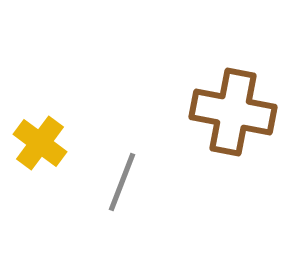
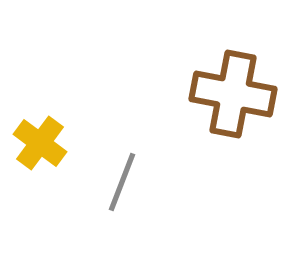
brown cross: moved 18 px up
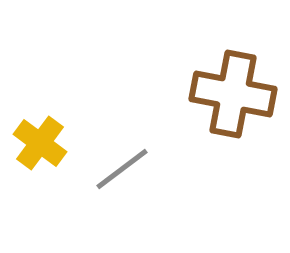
gray line: moved 13 px up; rotated 32 degrees clockwise
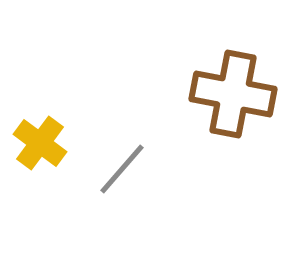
gray line: rotated 12 degrees counterclockwise
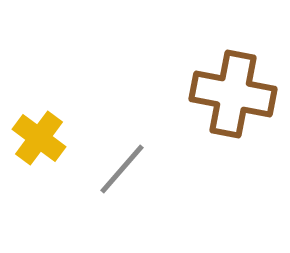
yellow cross: moved 1 px left, 5 px up
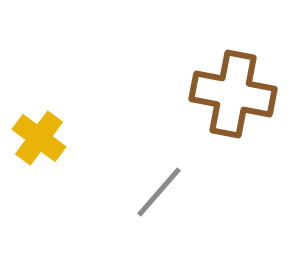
gray line: moved 37 px right, 23 px down
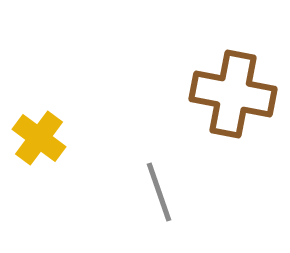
gray line: rotated 60 degrees counterclockwise
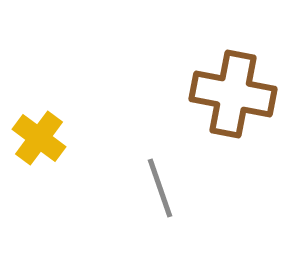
gray line: moved 1 px right, 4 px up
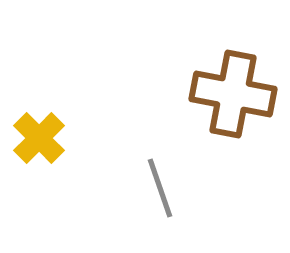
yellow cross: rotated 8 degrees clockwise
